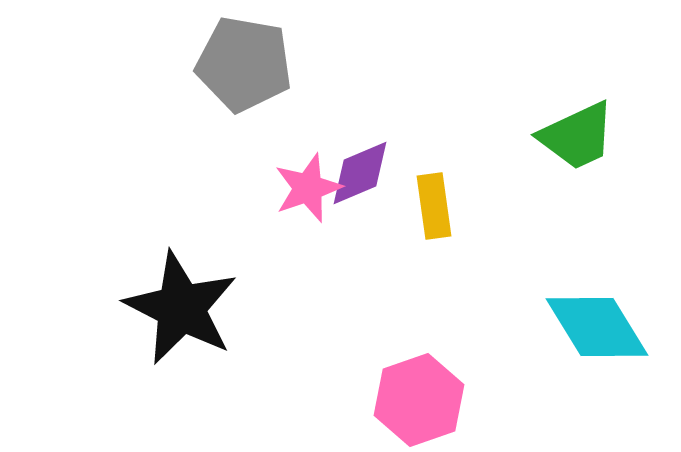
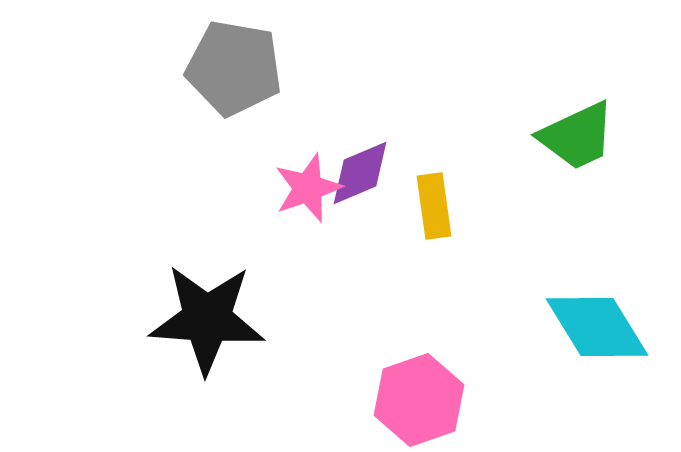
gray pentagon: moved 10 px left, 4 px down
black star: moved 26 px right, 11 px down; rotated 23 degrees counterclockwise
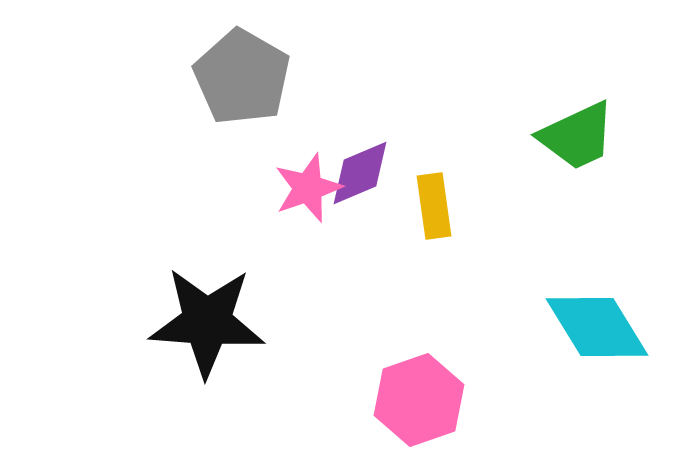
gray pentagon: moved 8 px right, 9 px down; rotated 20 degrees clockwise
black star: moved 3 px down
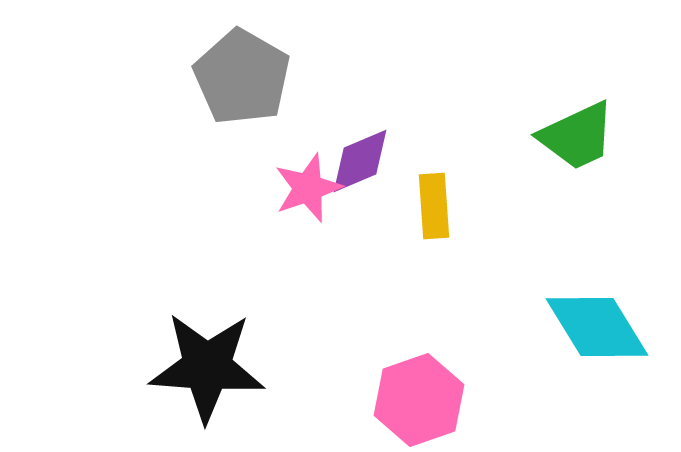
purple diamond: moved 12 px up
yellow rectangle: rotated 4 degrees clockwise
black star: moved 45 px down
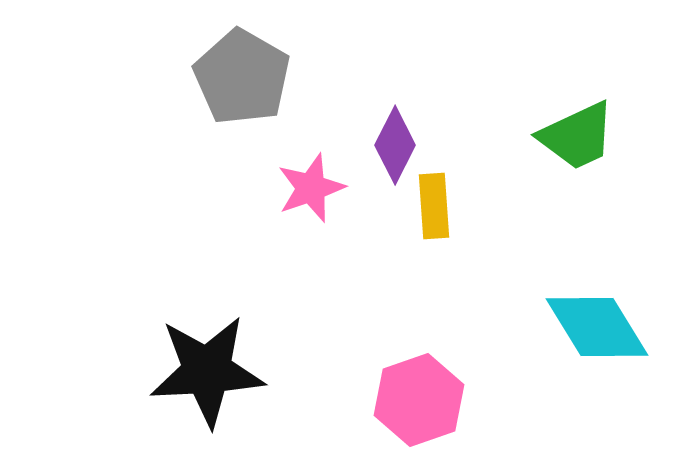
purple diamond: moved 35 px right, 16 px up; rotated 40 degrees counterclockwise
pink star: moved 3 px right
black star: moved 4 px down; rotated 7 degrees counterclockwise
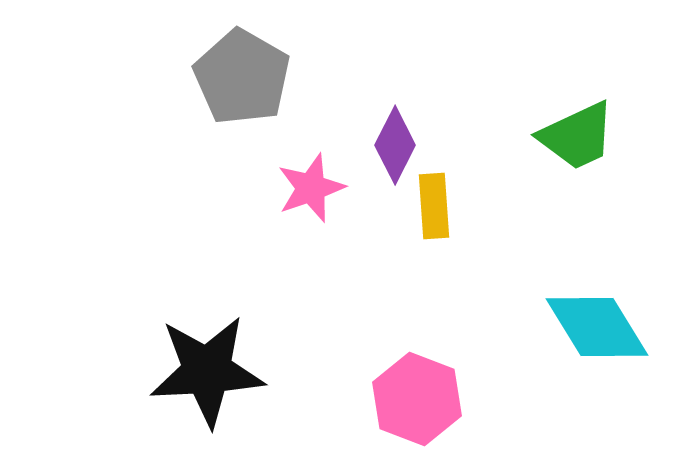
pink hexagon: moved 2 px left, 1 px up; rotated 20 degrees counterclockwise
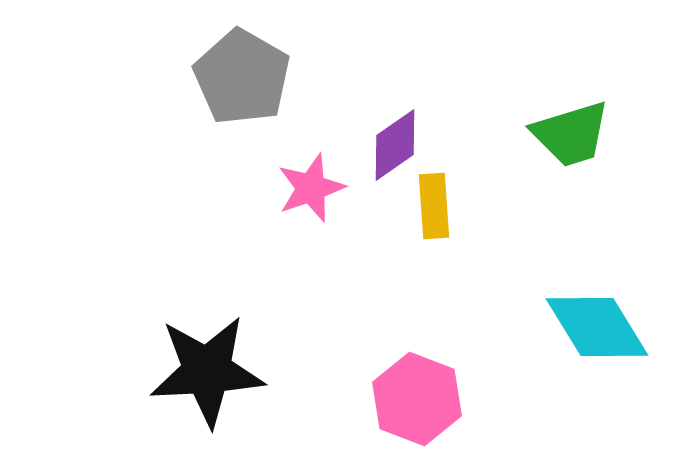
green trapezoid: moved 6 px left, 2 px up; rotated 8 degrees clockwise
purple diamond: rotated 28 degrees clockwise
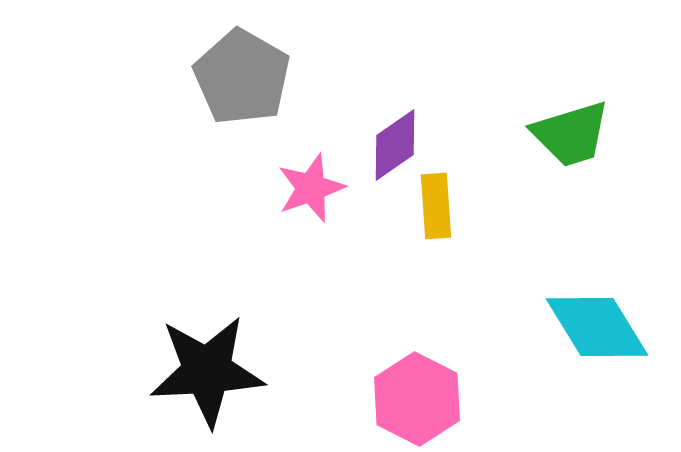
yellow rectangle: moved 2 px right
pink hexagon: rotated 6 degrees clockwise
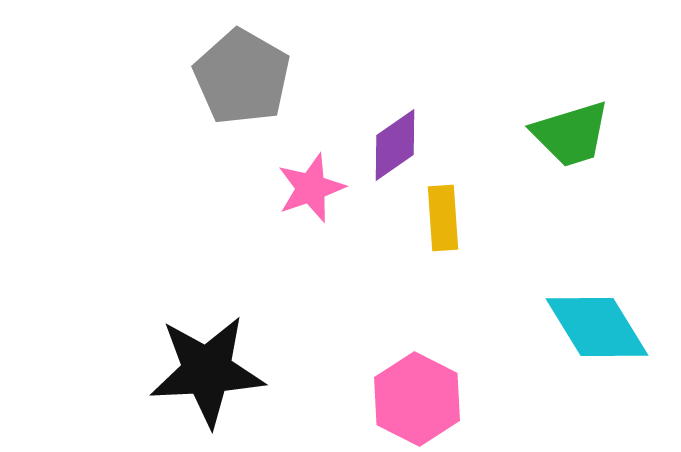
yellow rectangle: moved 7 px right, 12 px down
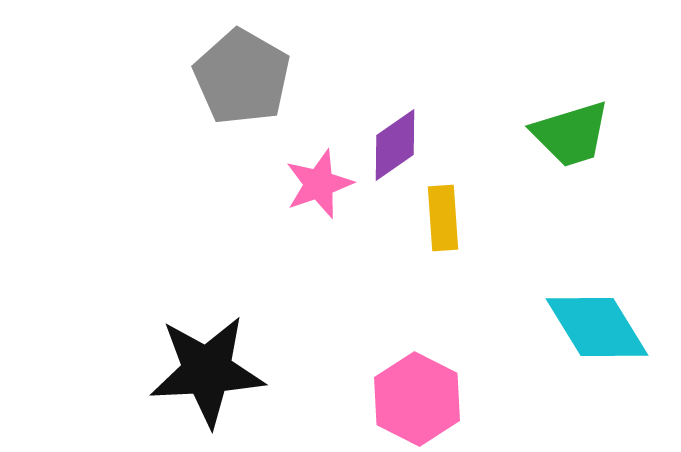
pink star: moved 8 px right, 4 px up
